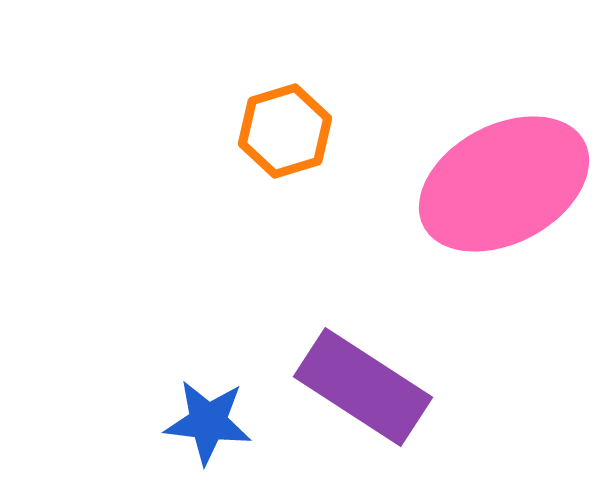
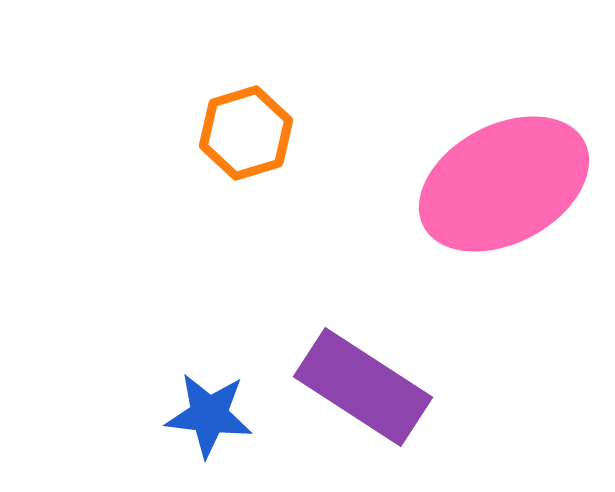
orange hexagon: moved 39 px left, 2 px down
blue star: moved 1 px right, 7 px up
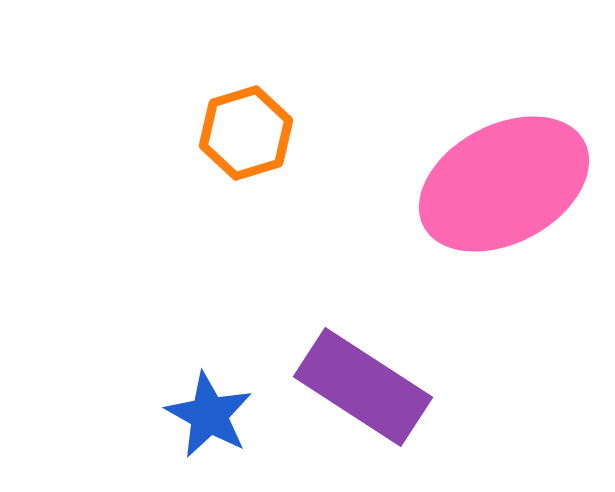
blue star: rotated 22 degrees clockwise
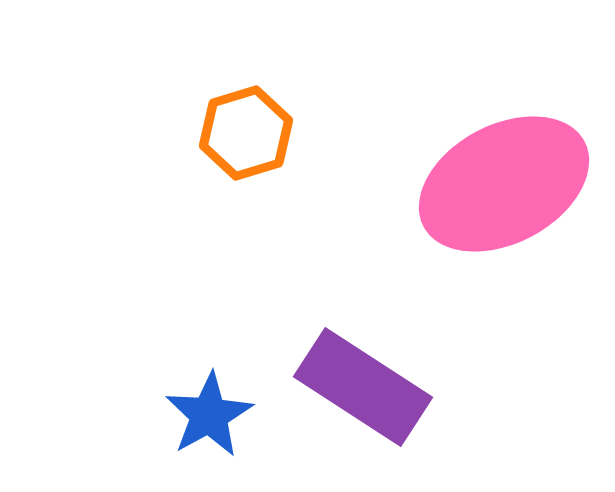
blue star: rotated 14 degrees clockwise
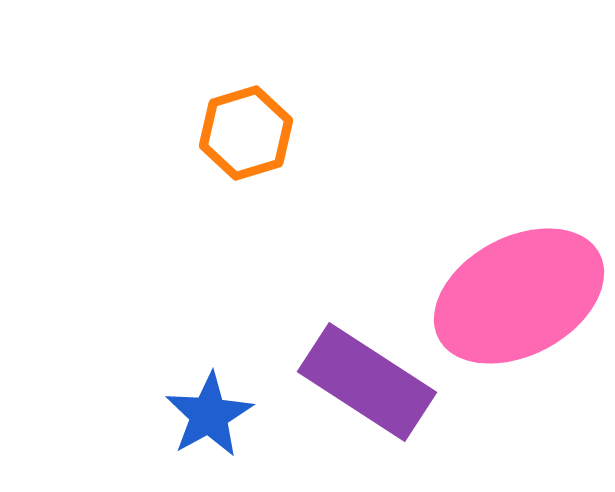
pink ellipse: moved 15 px right, 112 px down
purple rectangle: moved 4 px right, 5 px up
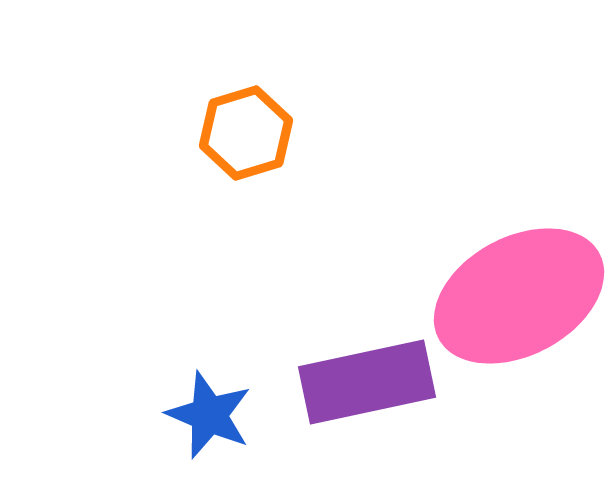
purple rectangle: rotated 45 degrees counterclockwise
blue star: rotated 20 degrees counterclockwise
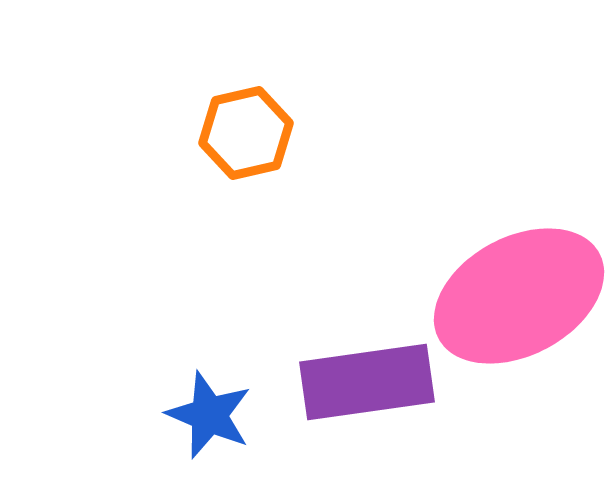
orange hexagon: rotated 4 degrees clockwise
purple rectangle: rotated 4 degrees clockwise
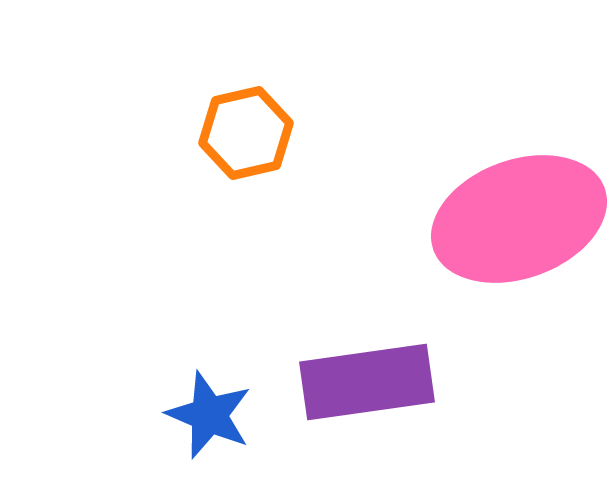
pink ellipse: moved 77 px up; rotated 8 degrees clockwise
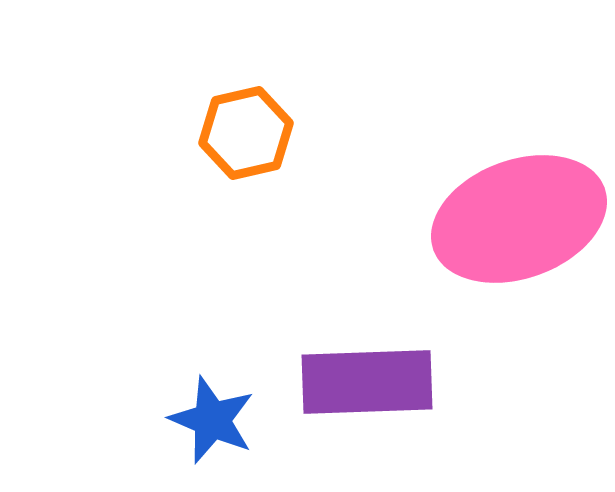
purple rectangle: rotated 6 degrees clockwise
blue star: moved 3 px right, 5 px down
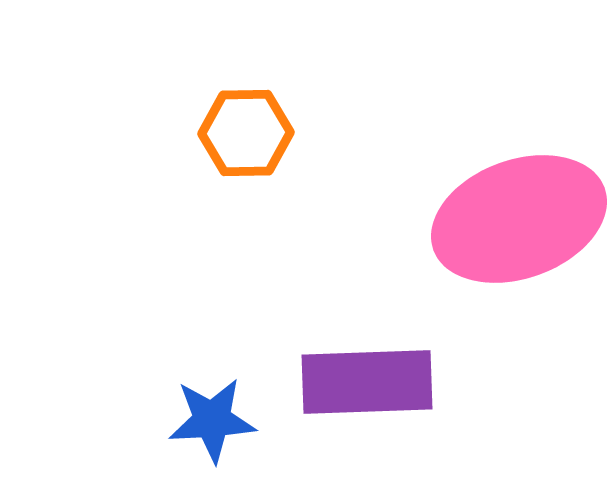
orange hexagon: rotated 12 degrees clockwise
blue star: rotated 26 degrees counterclockwise
